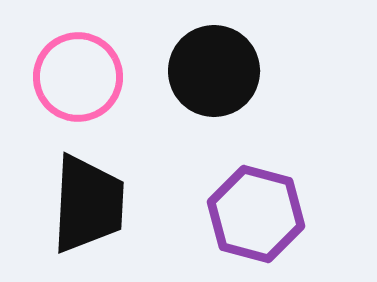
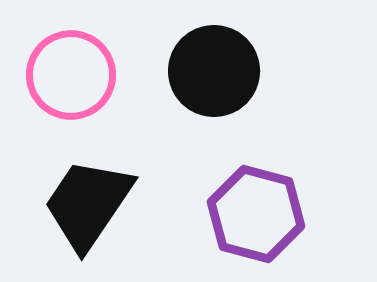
pink circle: moved 7 px left, 2 px up
black trapezoid: rotated 149 degrees counterclockwise
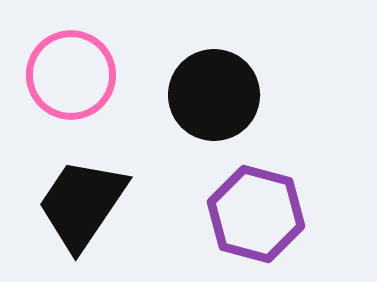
black circle: moved 24 px down
black trapezoid: moved 6 px left
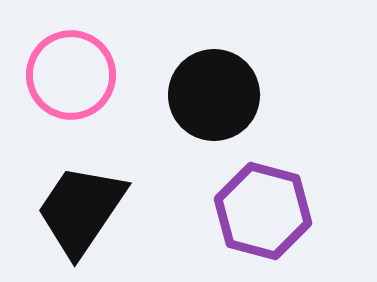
black trapezoid: moved 1 px left, 6 px down
purple hexagon: moved 7 px right, 3 px up
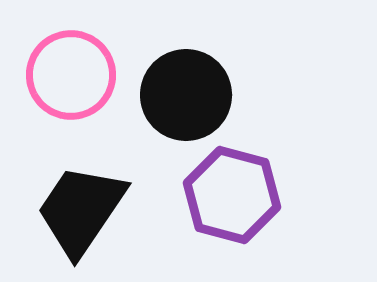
black circle: moved 28 px left
purple hexagon: moved 31 px left, 16 px up
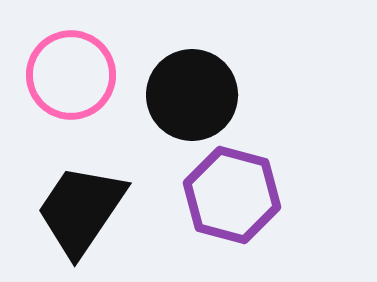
black circle: moved 6 px right
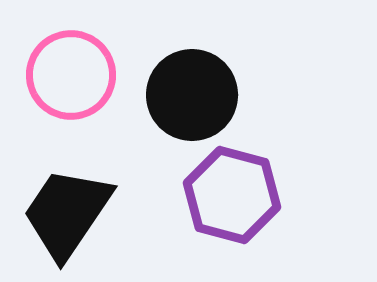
black trapezoid: moved 14 px left, 3 px down
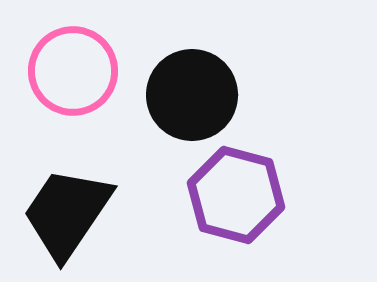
pink circle: moved 2 px right, 4 px up
purple hexagon: moved 4 px right
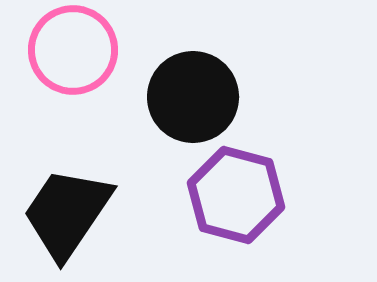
pink circle: moved 21 px up
black circle: moved 1 px right, 2 px down
